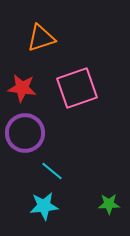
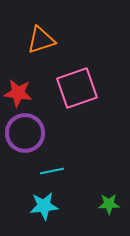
orange triangle: moved 2 px down
red star: moved 4 px left, 5 px down
cyan line: rotated 50 degrees counterclockwise
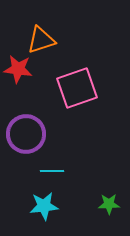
red star: moved 24 px up
purple circle: moved 1 px right, 1 px down
cyan line: rotated 10 degrees clockwise
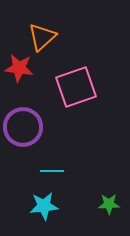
orange triangle: moved 1 px right, 3 px up; rotated 24 degrees counterclockwise
red star: moved 1 px right, 1 px up
pink square: moved 1 px left, 1 px up
purple circle: moved 3 px left, 7 px up
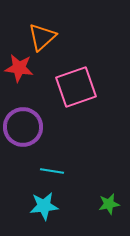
cyan line: rotated 10 degrees clockwise
green star: rotated 10 degrees counterclockwise
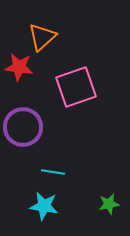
red star: moved 1 px up
cyan line: moved 1 px right, 1 px down
cyan star: rotated 16 degrees clockwise
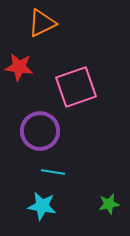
orange triangle: moved 14 px up; rotated 16 degrees clockwise
purple circle: moved 17 px right, 4 px down
cyan star: moved 2 px left
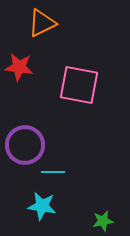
pink square: moved 3 px right, 2 px up; rotated 30 degrees clockwise
purple circle: moved 15 px left, 14 px down
cyan line: rotated 10 degrees counterclockwise
green star: moved 6 px left, 17 px down
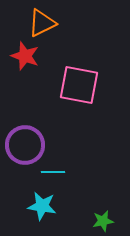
red star: moved 6 px right, 11 px up; rotated 12 degrees clockwise
